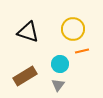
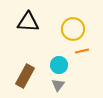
black triangle: moved 10 px up; rotated 15 degrees counterclockwise
cyan circle: moved 1 px left, 1 px down
brown rectangle: rotated 30 degrees counterclockwise
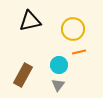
black triangle: moved 2 px right, 1 px up; rotated 15 degrees counterclockwise
orange line: moved 3 px left, 1 px down
brown rectangle: moved 2 px left, 1 px up
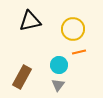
brown rectangle: moved 1 px left, 2 px down
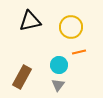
yellow circle: moved 2 px left, 2 px up
